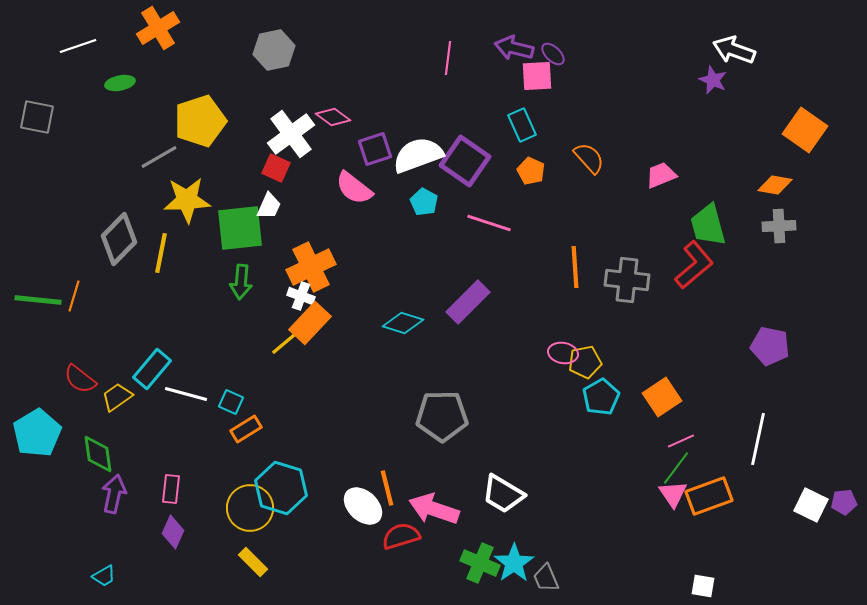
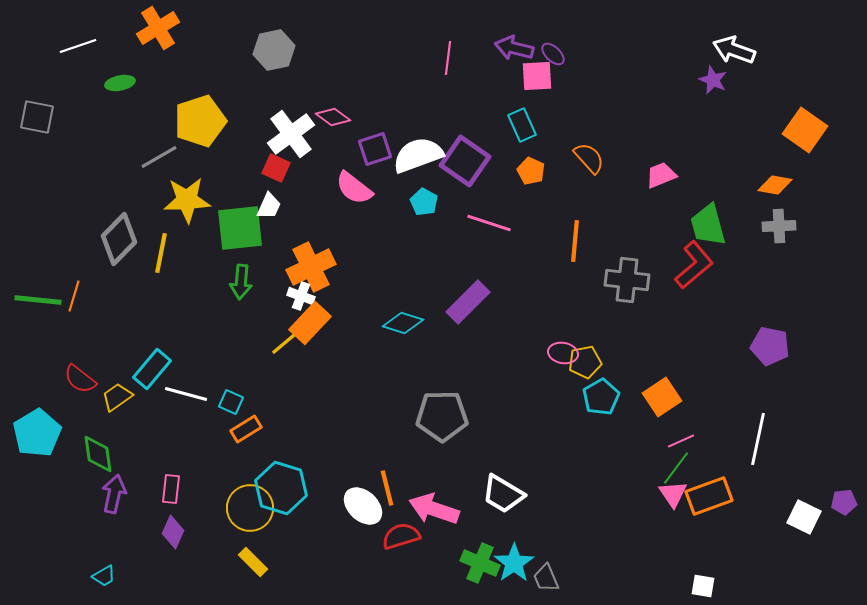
orange line at (575, 267): moved 26 px up; rotated 9 degrees clockwise
white square at (811, 505): moved 7 px left, 12 px down
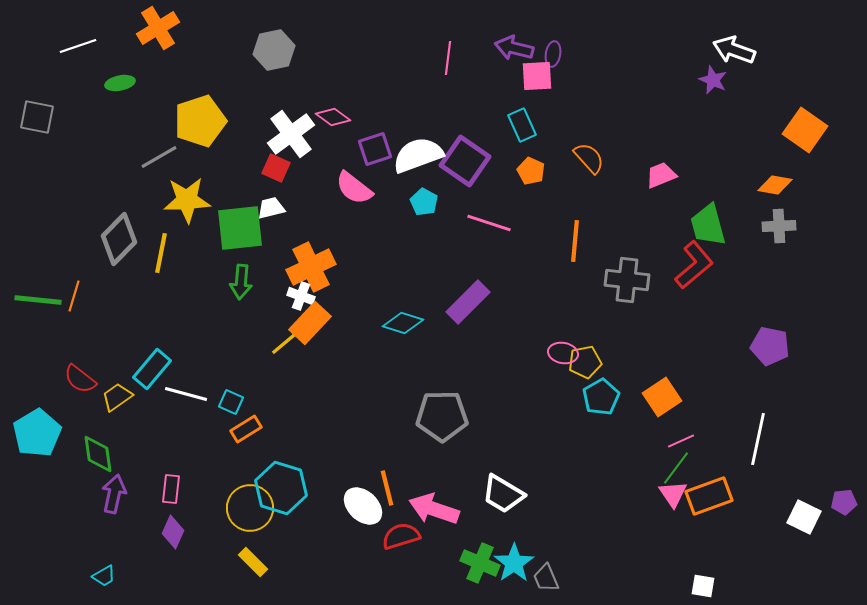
purple ellipse at (553, 54): rotated 55 degrees clockwise
white trapezoid at (269, 206): moved 2 px right, 2 px down; rotated 128 degrees counterclockwise
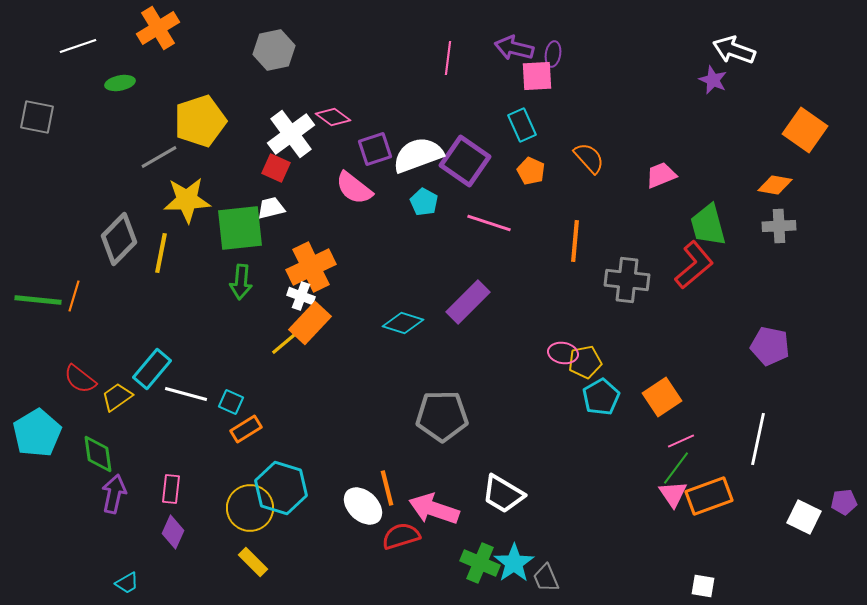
cyan trapezoid at (104, 576): moved 23 px right, 7 px down
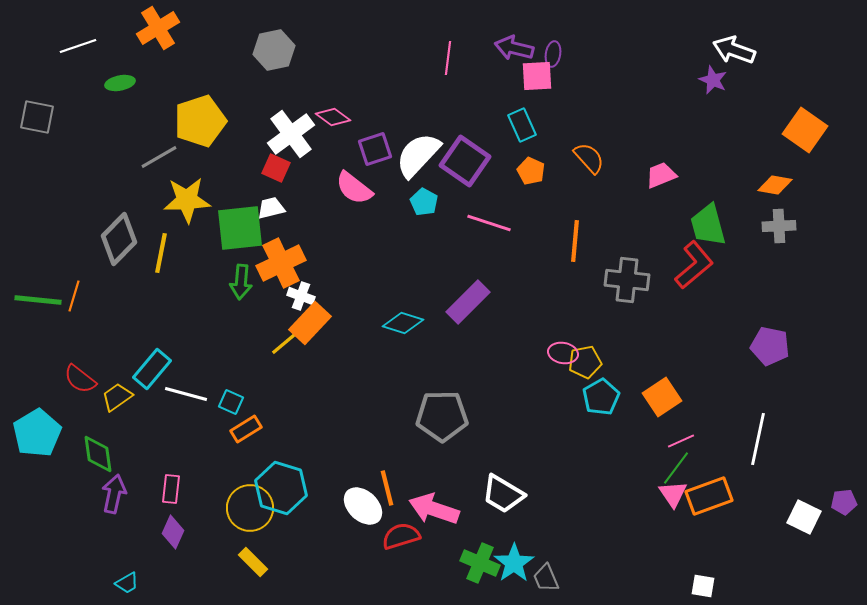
white semicircle at (418, 155): rotated 27 degrees counterclockwise
orange cross at (311, 267): moved 30 px left, 4 px up
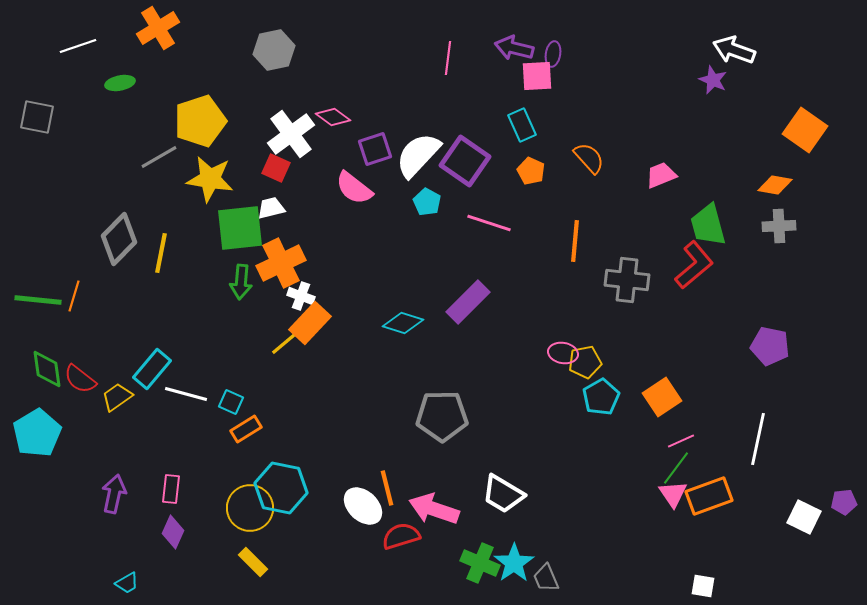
yellow star at (187, 200): moved 23 px right, 21 px up; rotated 12 degrees clockwise
cyan pentagon at (424, 202): moved 3 px right
green diamond at (98, 454): moved 51 px left, 85 px up
cyan hexagon at (281, 488): rotated 6 degrees counterclockwise
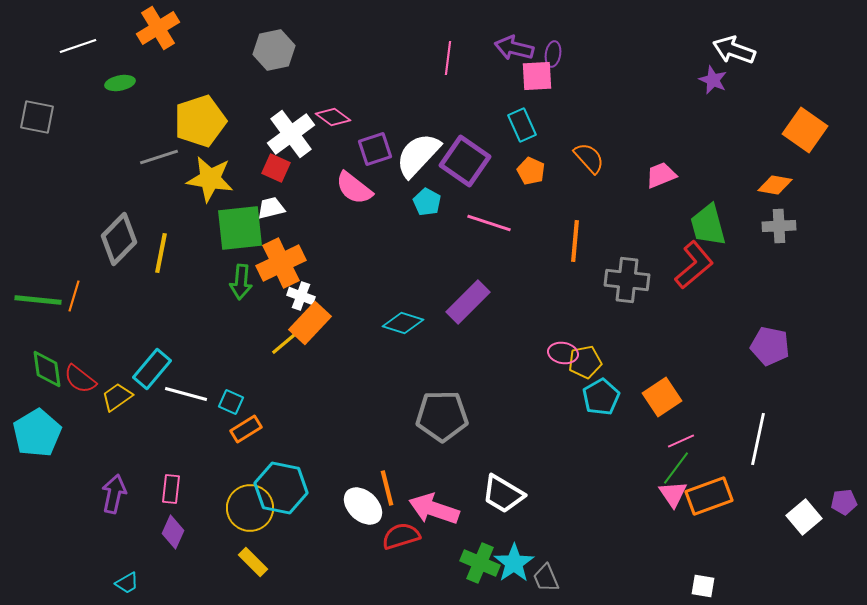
gray line at (159, 157): rotated 12 degrees clockwise
white square at (804, 517): rotated 24 degrees clockwise
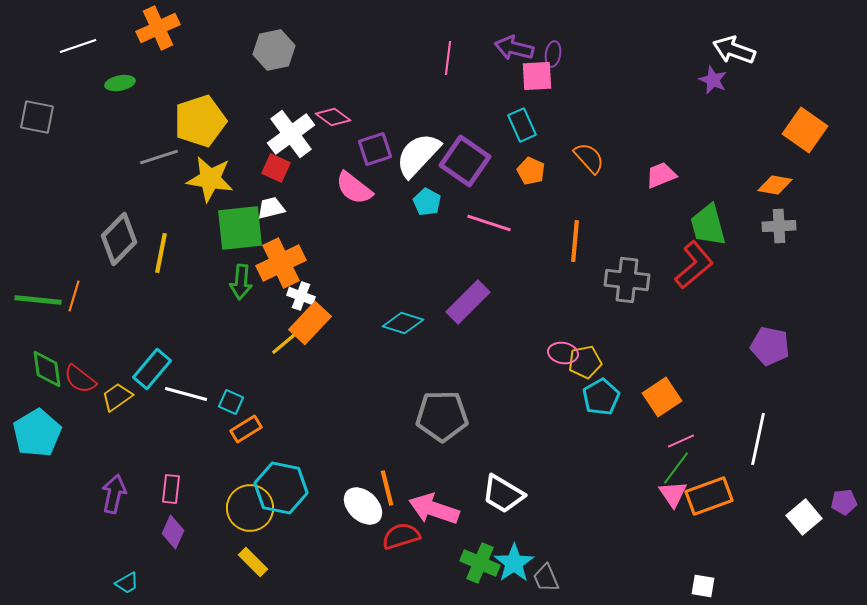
orange cross at (158, 28): rotated 6 degrees clockwise
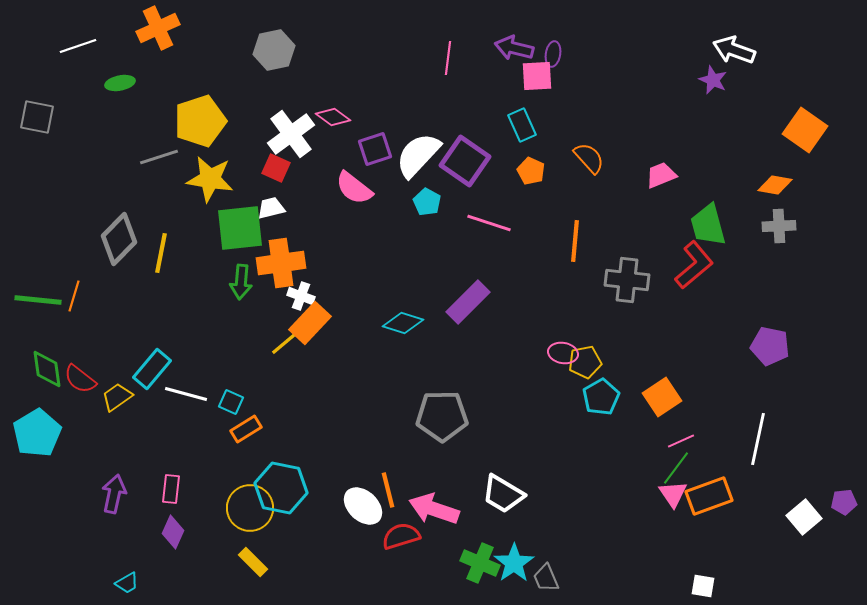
orange cross at (281, 263): rotated 18 degrees clockwise
orange line at (387, 488): moved 1 px right, 2 px down
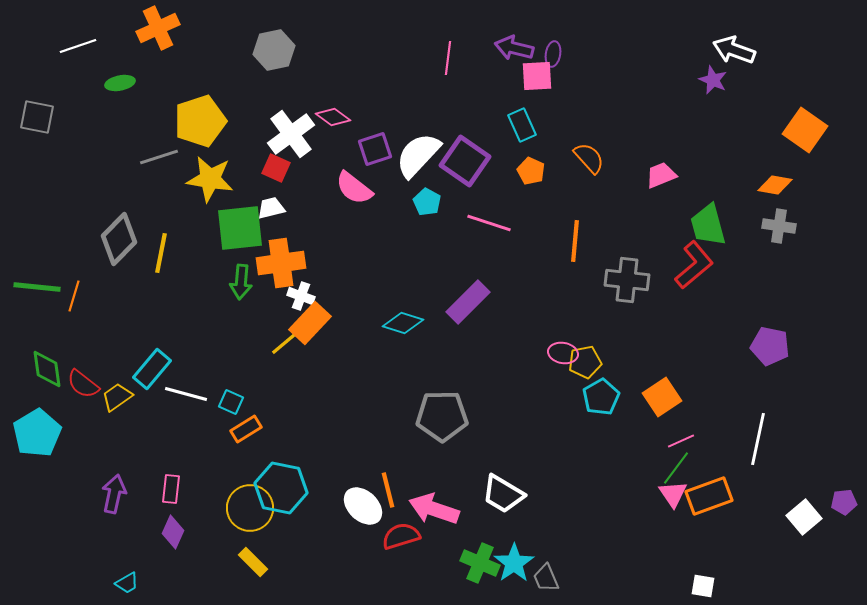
gray cross at (779, 226): rotated 12 degrees clockwise
green line at (38, 300): moved 1 px left, 13 px up
red semicircle at (80, 379): moved 3 px right, 5 px down
